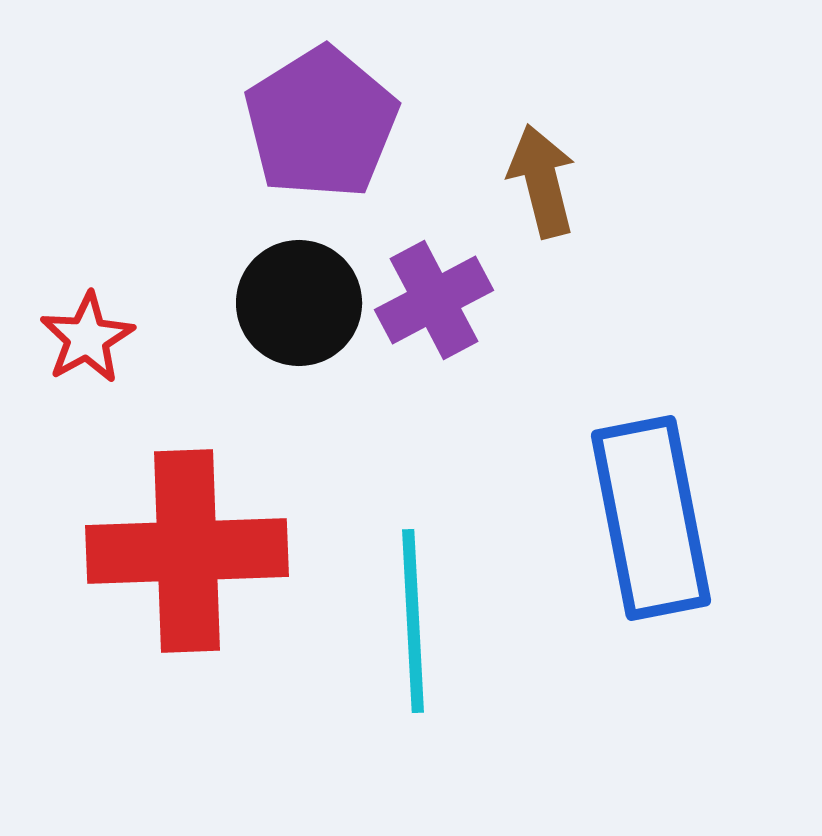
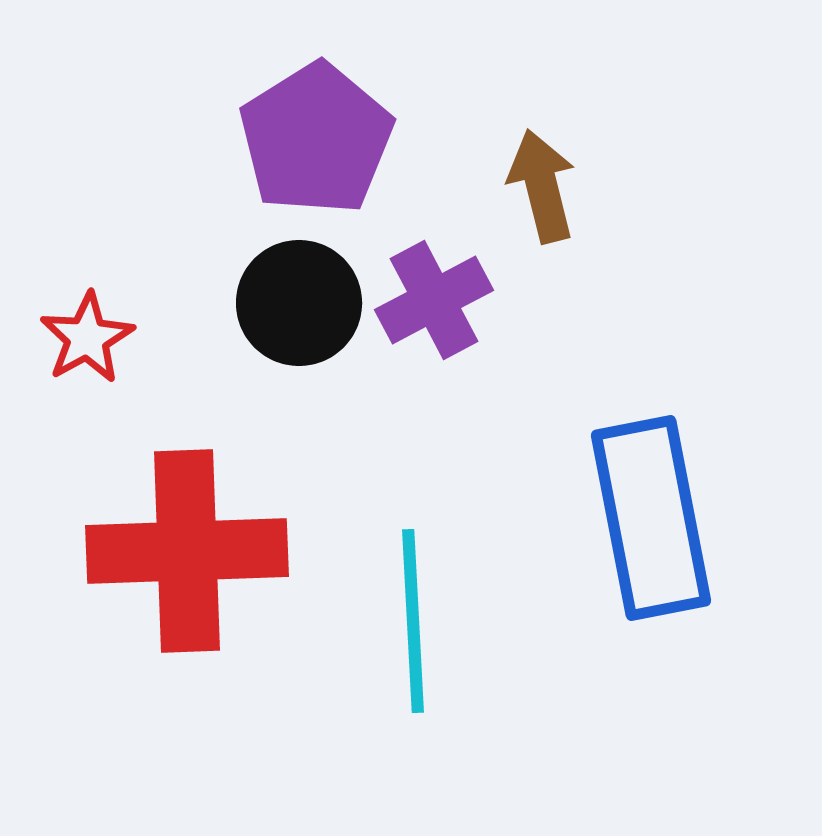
purple pentagon: moved 5 px left, 16 px down
brown arrow: moved 5 px down
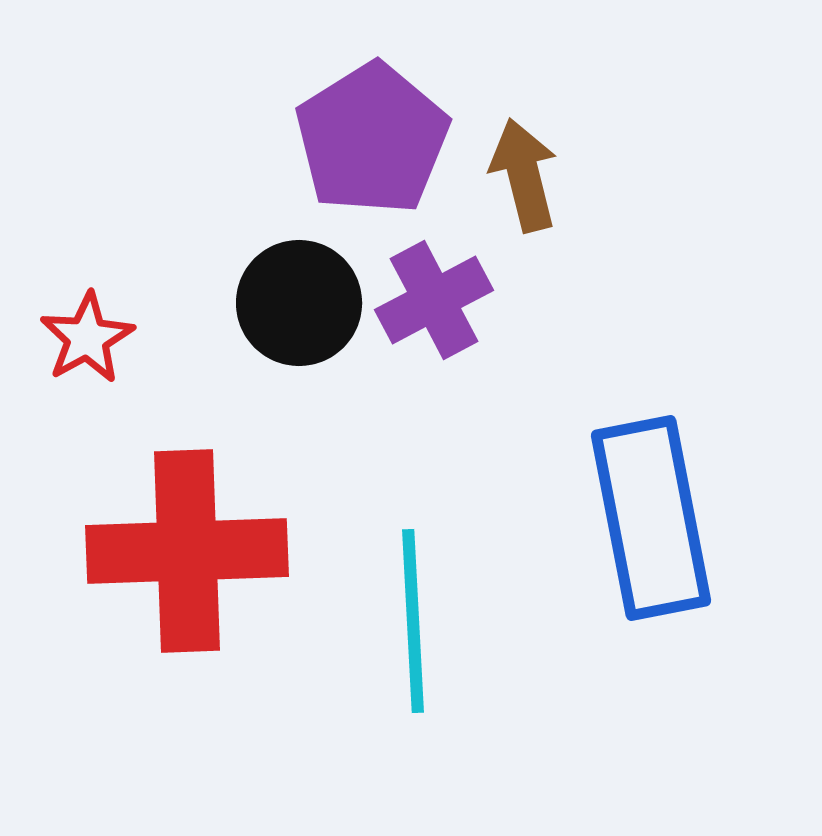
purple pentagon: moved 56 px right
brown arrow: moved 18 px left, 11 px up
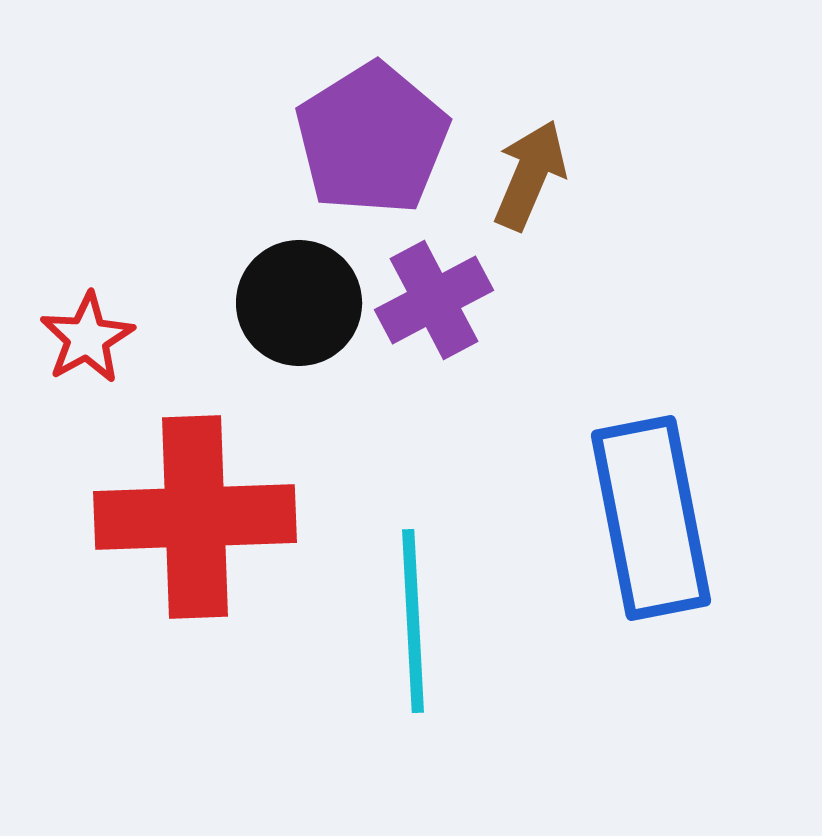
brown arrow: moved 6 px right; rotated 37 degrees clockwise
red cross: moved 8 px right, 34 px up
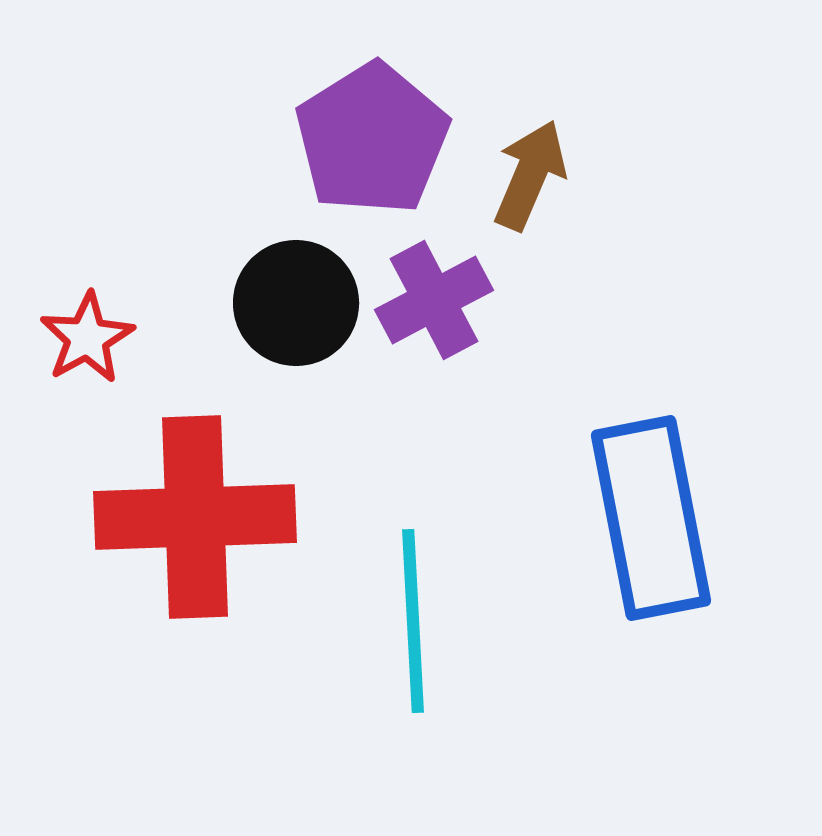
black circle: moved 3 px left
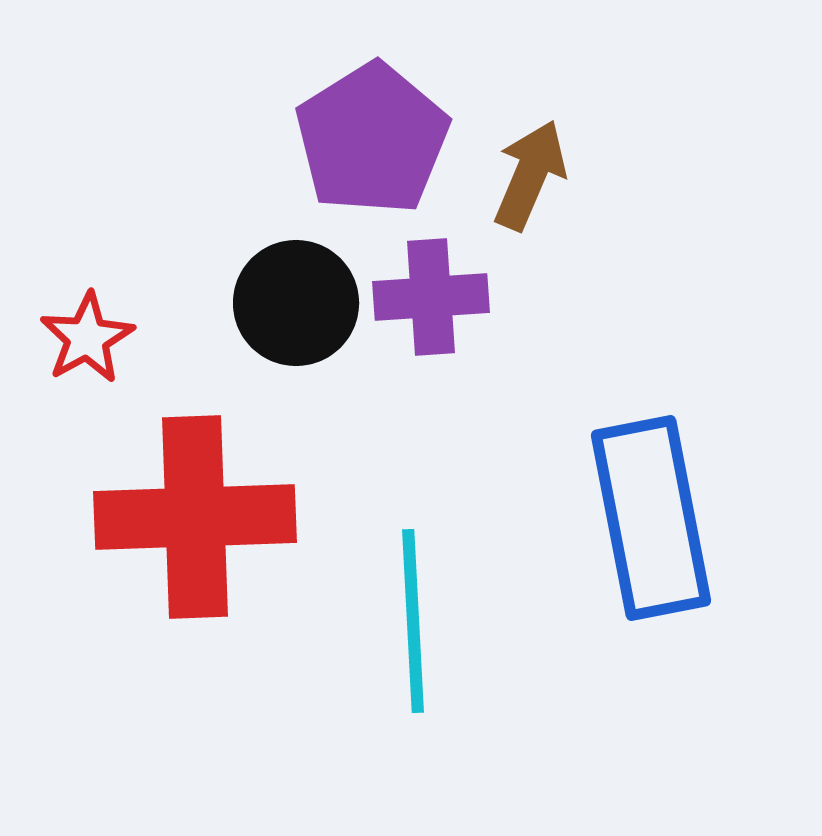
purple cross: moved 3 px left, 3 px up; rotated 24 degrees clockwise
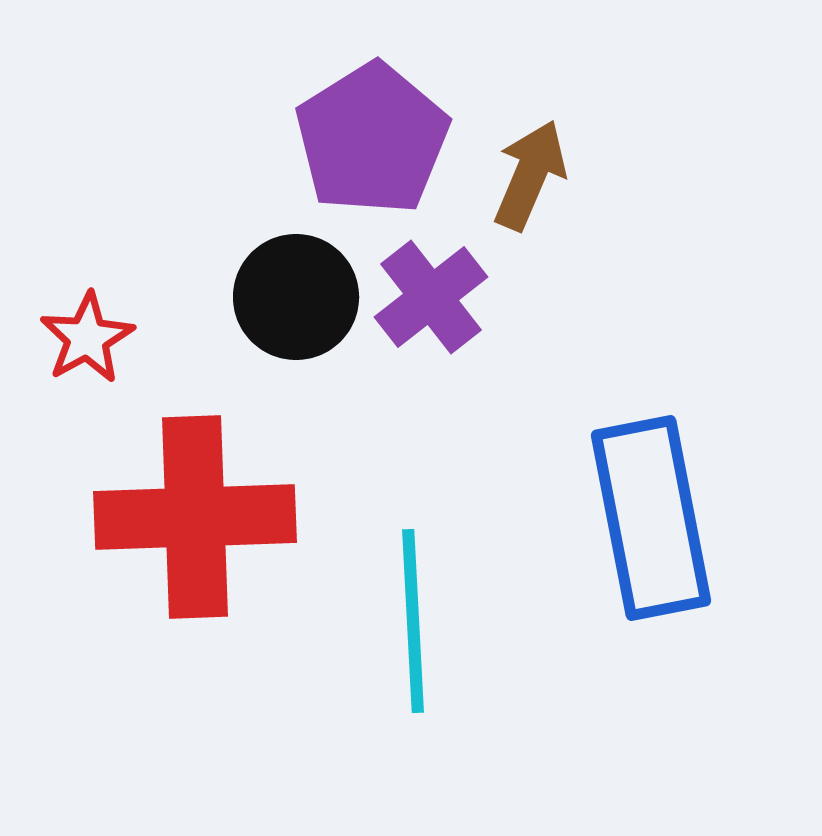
purple cross: rotated 34 degrees counterclockwise
black circle: moved 6 px up
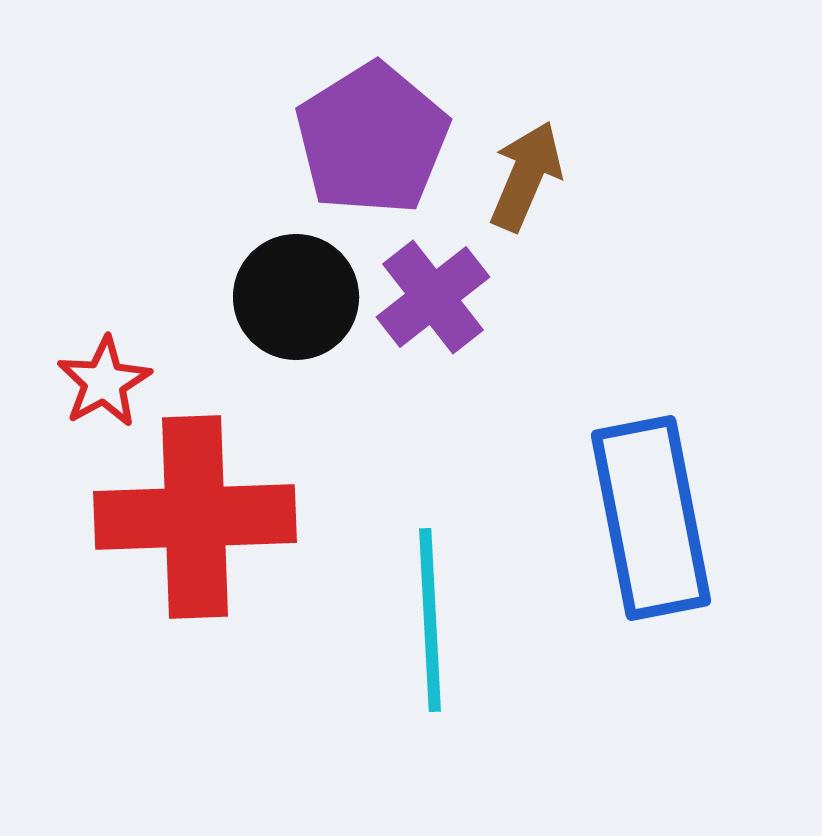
brown arrow: moved 4 px left, 1 px down
purple cross: moved 2 px right
red star: moved 17 px right, 44 px down
cyan line: moved 17 px right, 1 px up
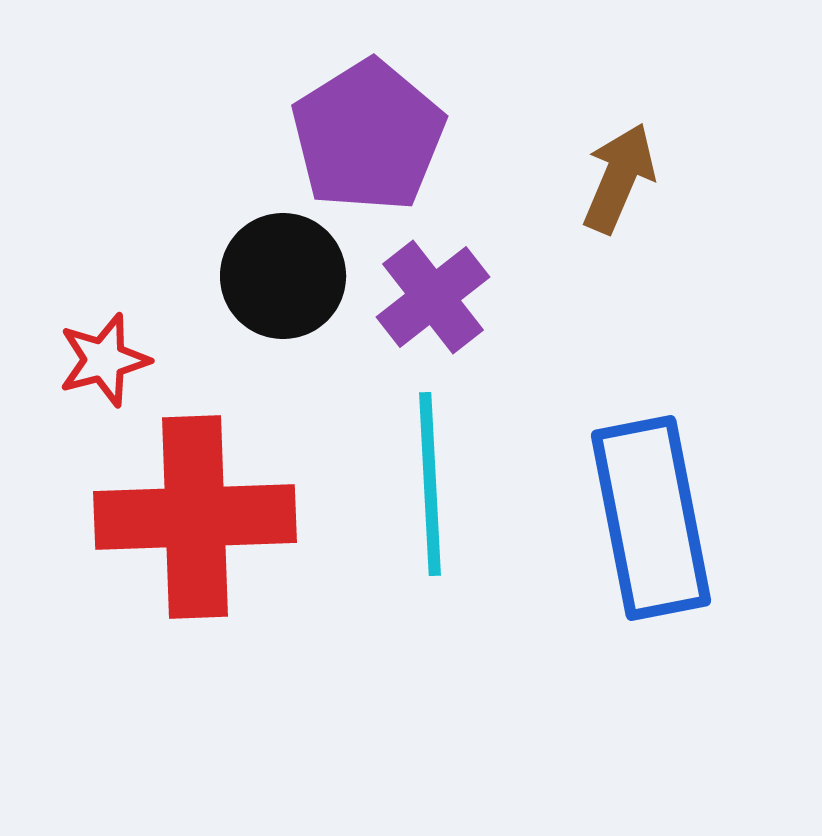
purple pentagon: moved 4 px left, 3 px up
brown arrow: moved 93 px right, 2 px down
black circle: moved 13 px left, 21 px up
red star: moved 22 px up; rotated 14 degrees clockwise
cyan line: moved 136 px up
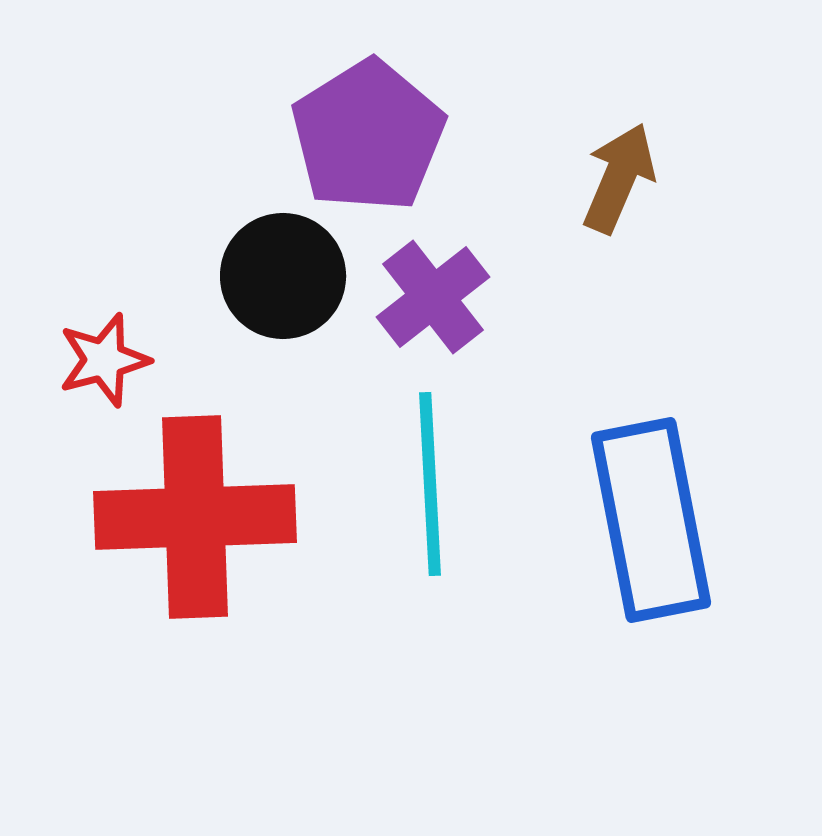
blue rectangle: moved 2 px down
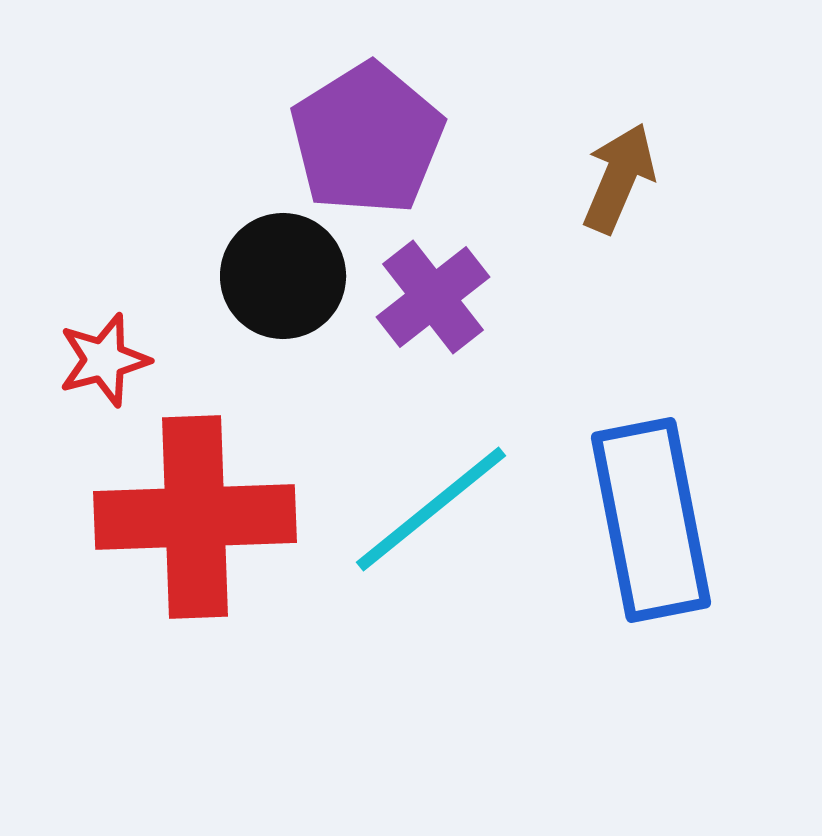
purple pentagon: moved 1 px left, 3 px down
cyan line: moved 1 px right, 25 px down; rotated 54 degrees clockwise
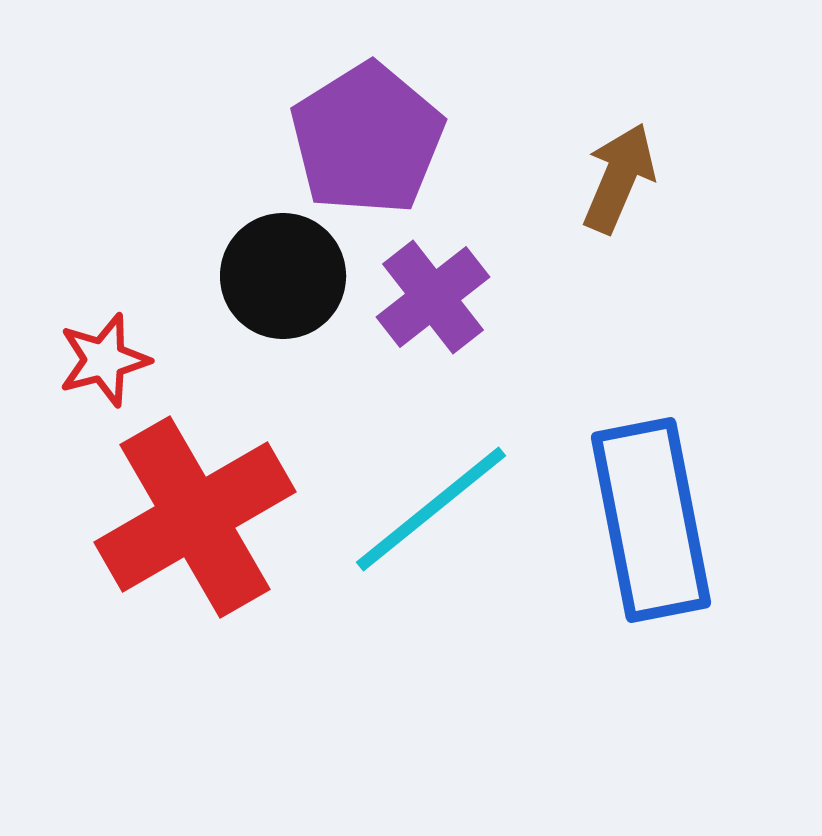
red cross: rotated 28 degrees counterclockwise
